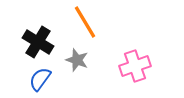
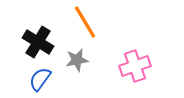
gray star: rotated 30 degrees counterclockwise
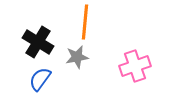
orange line: rotated 36 degrees clockwise
gray star: moved 3 px up
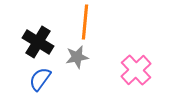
pink cross: moved 1 px right, 4 px down; rotated 24 degrees counterclockwise
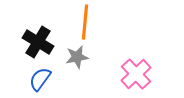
pink cross: moved 4 px down
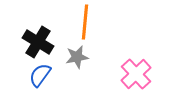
blue semicircle: moved 4 px up
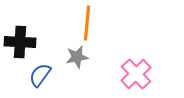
orange line: moved 2 px right, 1 px down
black cross: moved 18 px left; rotated 28 degrees counterclockwise
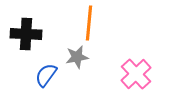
orange line: moved 2 px right
black cross: moved 6 px right, 8 px up
blue semicircle: moved 6 px right
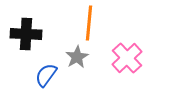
gray star: rotated 20 degrees counterclockwise
pink cross: moved 9 px left, 16 px up
